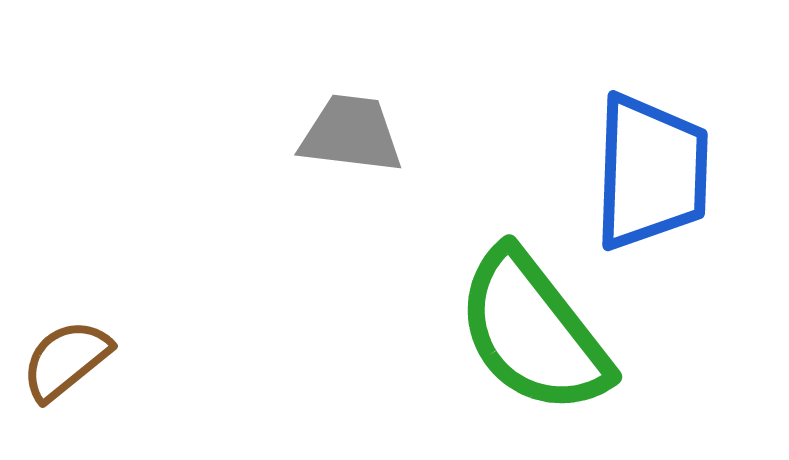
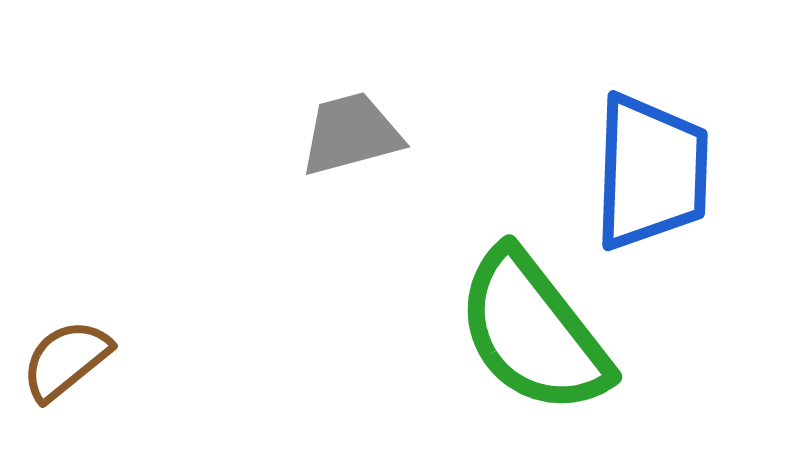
gray trapezoid: rotated 22 degrees counterclockwise
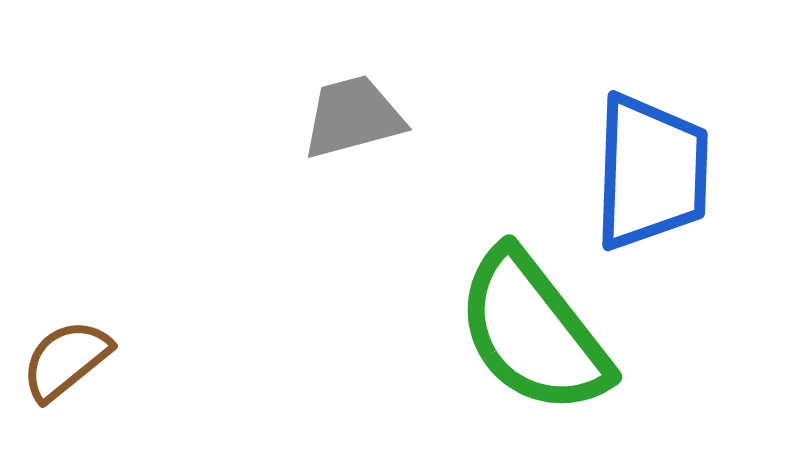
gray trapezoid: moved 2 px right, 17 px up
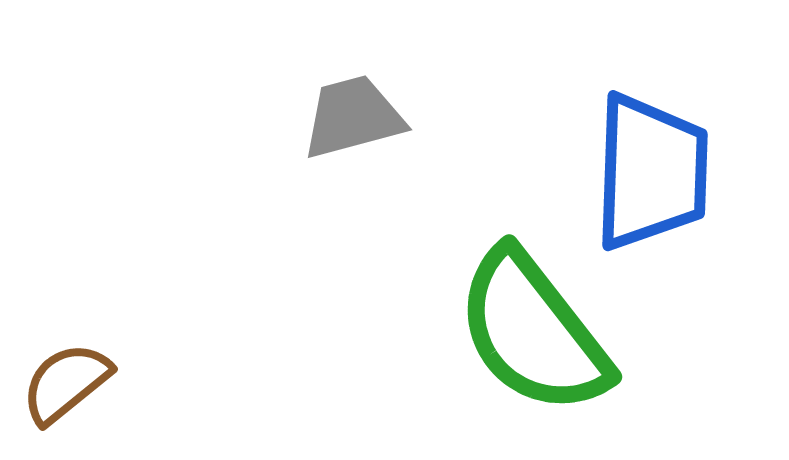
brown semicircle: moved 23 px down
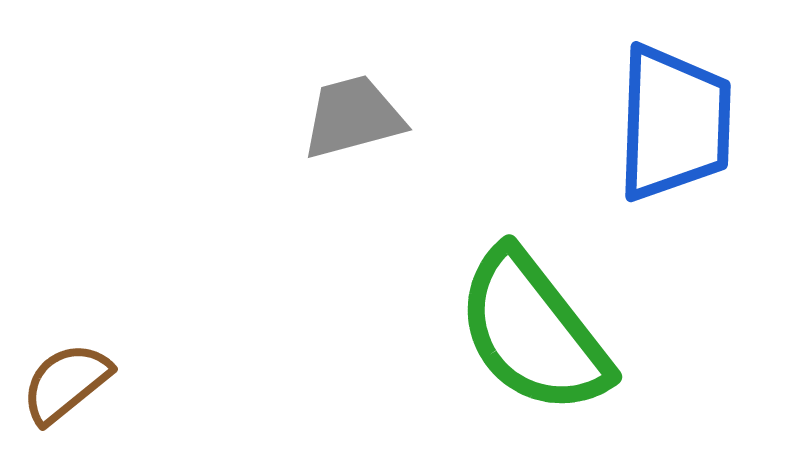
blue trapezoid: moved 23 px right, 49 px up
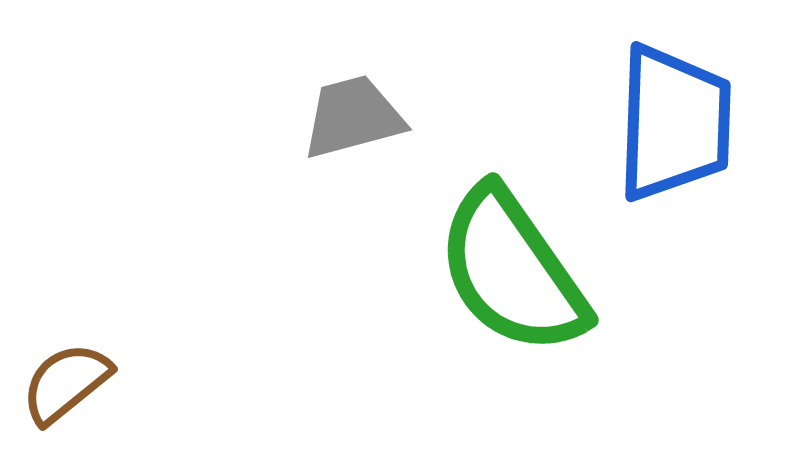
green semicircle: moved 21 px left, 61 px up; rotated 3 degrees clockwise
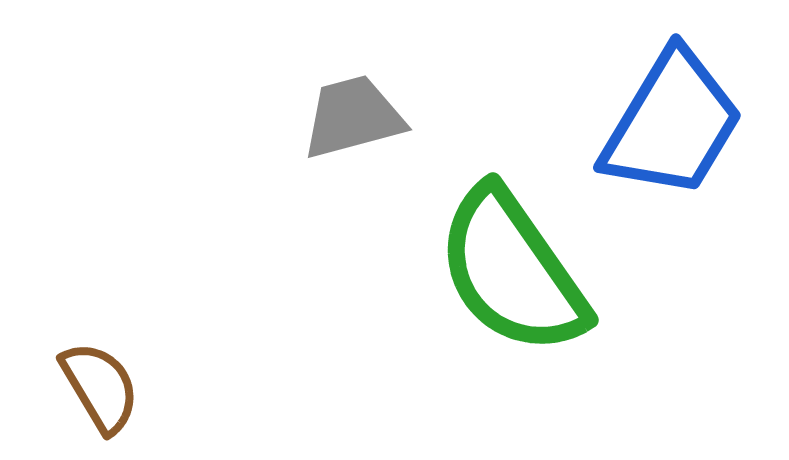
blue trapezoid: moved 2 px left, 1 px down; rotated 29 degrees clockwise
brown semicircle: moved 34 px right, 4 px down; rotated 98 degrees clockwise
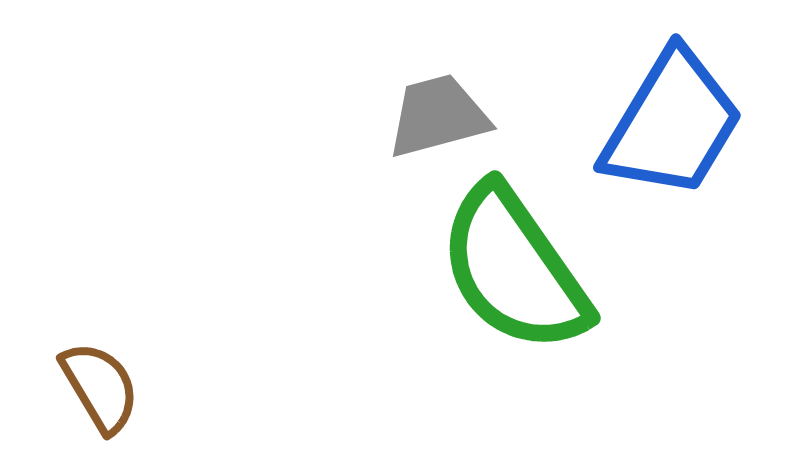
gray trapezoid: moved 85 px right, 1 px up
green semicircle: moved 2 px right, 2 px up
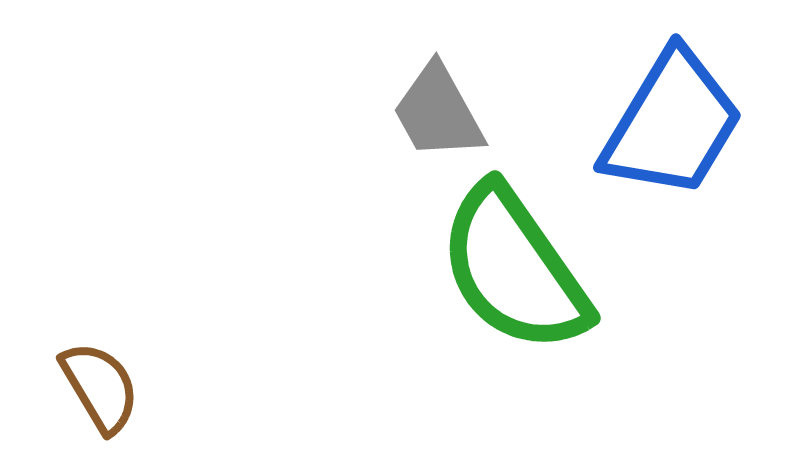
gray trapezoid: moved 4 px up; rotated 104 degrees counterclockwise
